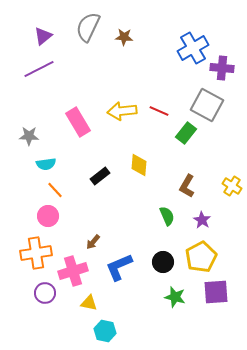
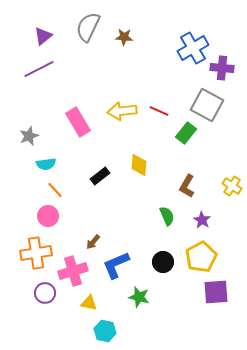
gray star: rotated 24 degrees counterclockwise
blue L-shape: moved 3 px left, 2 px up
green star: moved 36 px left
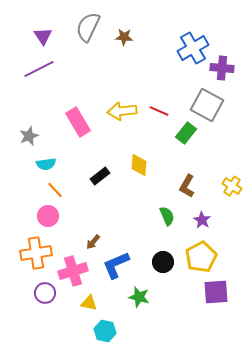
purple triangle: rotated 24 degrees counterclockwise
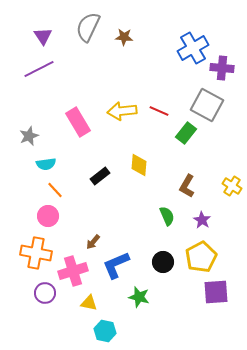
orange cross: rotated 20 degrees clockwise
